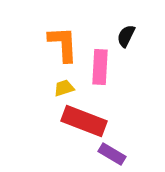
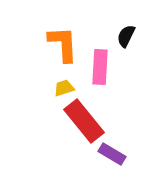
red rectangle: rotated 30 degrees clockwise
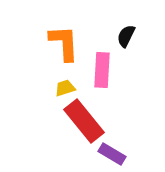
orange L-shape: moved 1 px right, 1 px up
pink rectangle: moved 2 px right, 3 px down
yellow trapezoid: moved 1 px right
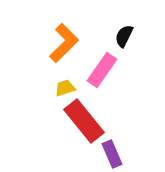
black semicircle: moved 2 px left
orange L-shape: rotated 48 degrees clockwise
pink rectangle: rotated 32 degrees clockwise
purple rectangle: rotated 36 degrees clockwise
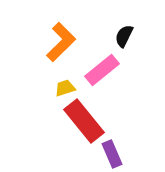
orange L-shape: moved 3 px left, 1 px up
pink rectangle: rotated 16 degrees clockwise
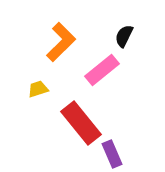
yellow trapezoid: moved 27 px left, 1 px down
red rectangle: moved 3 px left, 2 px down
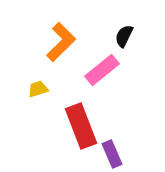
red rectangle: moved 3 px down; rotated 18 degrees clockwise
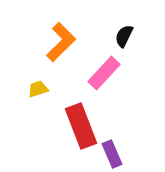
pink rectangle: moved 2 px right, 3 px down; rotated 8 degrees counterclockwise
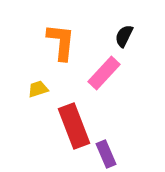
orange L-shape: rotated 39 degrees counterclockwise
red rectangle: moved 7 px left
purple rectangle: moved 6 px left
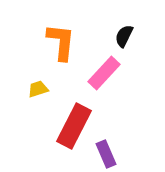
red rectangle: rotated 48 degrees clockwise
